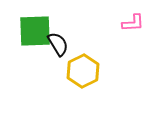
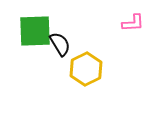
black semicircle: moved 2 px right
yellow hexagon: moved 3 px right, 2 px up
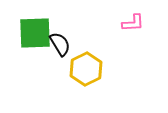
green square: moved 2 px down
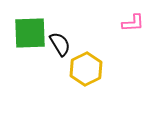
green square: moved 5 px left
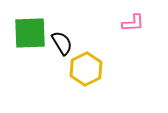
black semicircle: moved 2 px right, 1 px up
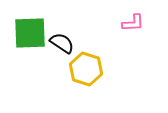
black semicircle: rotated 25 degrees counterclockwise
yellow hexagon: rotated 16 degrees counterclockwise
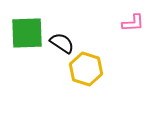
green square: moved 3 px left
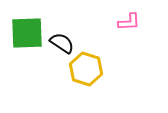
pink L-shape: moved 4 px left, 1 px up
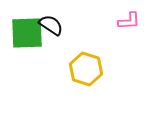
pink L-shape: moved 1 px up
black semicircle: moved 11 px left, 18 px up
